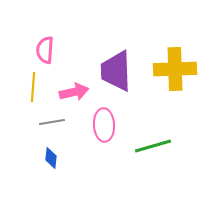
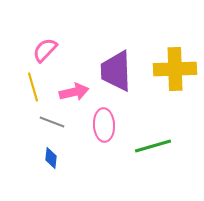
pink semicircle: rotated 40 degrees clockwise
yellow line: rotated 20 degrees counterclockwise
gray line: rotated 30 degrees clockwise
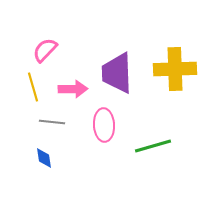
purple trapezoid: moved 1 px right, 2 px down
pink arrow: moved 1 px left, 3 px up; rotated 12 degrees clockwise
gray line: rotated 15 degrees counterclockwise
blue diamond: moved 7 px left; rotated 15 degrees counterclockwise
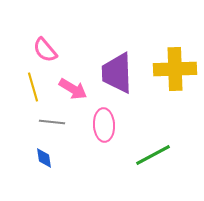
pink semicircle: rotated 84 degrees counterclockwise
pink arrow: rotated 32 degrees clockwise
green line: moved 9 px down; rotated 12 degrees counterclockwise
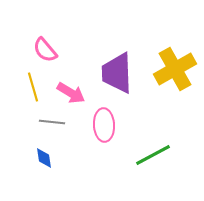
yellow cross: rotated 27 degrees counterclockwise
pink arrow: moved 2 px left, 4 px down
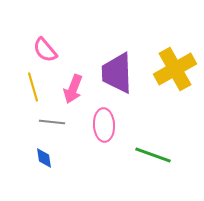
pink arrow: moved 2 px right, 4 px up; rotated 80 degrees clockwise
green line: rotated 48 degrees clockwise
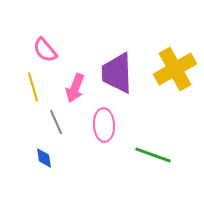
pink arrow: moved 2 px right, 1 px up
gray line: moved 4 px right; rotated 60 degrees clockwise
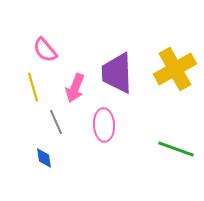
green line: moved 23 px right, 6 px up
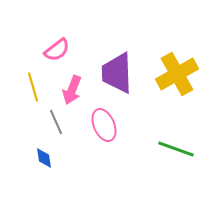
pink semicircle: moved 12 px right; rotated 88 degrees counterclockwise
yellow cross: moved 2 px right, 5 px down
pink arrow: moved 3 px left, 2 px down
pink ellipse: rotated 20 degrees counterclockwise
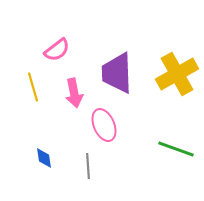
pink arrow: moved 2 px right, 3 px down; rotated 32 degrees counterclockwise
gray line: moved 32 px right, 44 px down; rotated 20 degrees clockwise
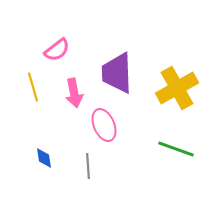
yellow cross: moved 14 px down
